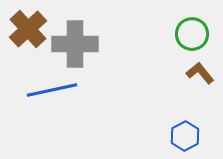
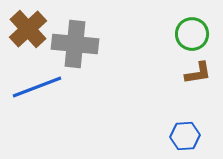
gray cross: rotated 6 degrees clockwise
brown L-shape: moved 2 px left; rotated 120 degrees clockwise
blue line: moved 15 px left, 3 px up; rotated 9 degrees counterclockwise
blue hexagon: rotated 24 degrees clockwise
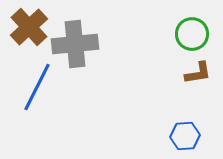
brown cross: moved 1 px right, 2 px up
gray cross: rotated 12 degrees counterclockwise
blue line: rotated 42 degrees counterclockwise
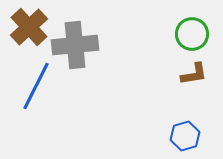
gray cross: moved 1 px down
brown L-shape: moved 4 px left, 1 px down
blue line: moved 1 px left, 1 px up
blue hexagon: rotated 12 degrees counterclockwise
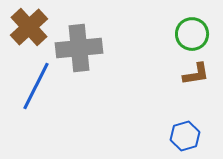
gray cross: moved 4 px right, 3 px down
brown L-shape: moved 2 px right
